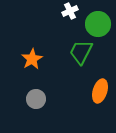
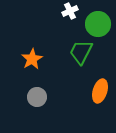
gray circle: moved 1 px right, 2 px up
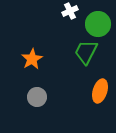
green trapezoid: moved 5 px right
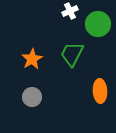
green trapezoid: moved 14 px left, 2 px down
orange ellipse: rotated 20 degrees counterclockwise
gray circle: moved 5 px left
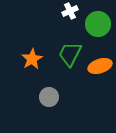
green trapezoid: moved 2 px left
orange ellipse: moved 25 px up; rotated 75 degrees clockwise
gray circle: moved 17 px right
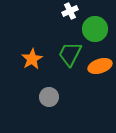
green circle: moved 3 px left, 5 px down
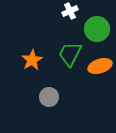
green circle: moved 2 px right
orange star: moved 1 px down
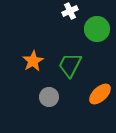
green trapezoid: moved 11 px down
orange star: moved 1 px right, 1 px down
orange ellipse: moved 28 px down; rotated 25 degrees counterclockwise
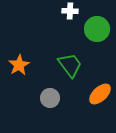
white cross: rotated 28 degrees clockwise
orange star: moved 14 px left, 4 px down
green trapezoid: rotated 116 degrees clockwise
gray circle: moved 1 px right, 1 px down
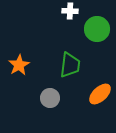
green trapezoid: rotated 44 degrees clockwise
